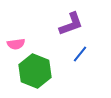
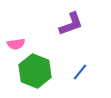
blue line: moved 18 px down
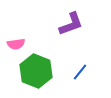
green hexagon: moved 1 px right
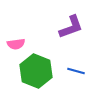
purple L-shape: moved 3 px down
blue line: moved 4 px left, 1 px up; rotated 66 degrees clockwise
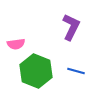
purple L-shape: rotated 44 degrees counterclockwise
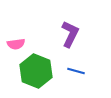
purple L-shape: moved 1 px left, 7 px down
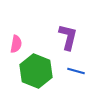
purple L-shape: moved 2 px left, 3 px down; rotated 12 degrees counterclockwise
pink semicircle: rotated 72 degrees counterclockwise
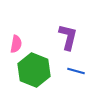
green hexagon: moved 2 px left, 1 px up
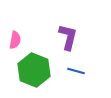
pink semicircle: moved 1 px left, 4 px up
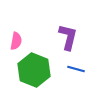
pink semicircle: moved 1 px right, 1 px down
blue line: moved 2 px up
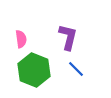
pink semicircle: moved 5 px right, 2 px up; rotated 18 degrees counterclockwise
blue line: rotated 30 degrees clockwise
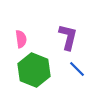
blue line: moved 1 px right
